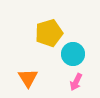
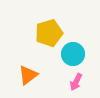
orange triangle: moved 3 px up; rotated 25 degrees clockwise
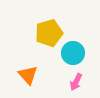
cyan circle: moved 1 px up
orange triangle: rotated 35 degrees counterclockwise
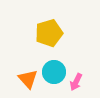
cyan circle: moved 19 px left, 19 px down
orange triangle: moved 4 px down
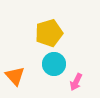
cyan circle: moved 8 px up
orange triangle: moved 13 px left, 3 px up
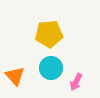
yellow pentagon: moved 1 px down; rotated 12 degrees clockwise
cyan circle: moved 3 px left, 4 px down
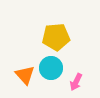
yellow pentagon: moved 7 px right, 3 px down
orange triangle: moved 10 px right, 1 px up
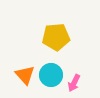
cyan circle: moved 7 px down
pink arrow: moved 2 px left, 1 px down
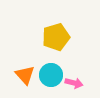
yellow pentagon: rotated 12 degrees counterclockwise
pink arrow: rotated 102 degrees counterclockwise
